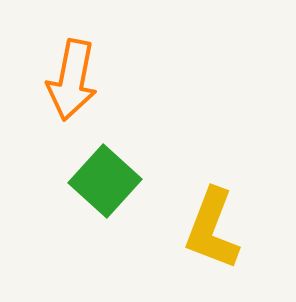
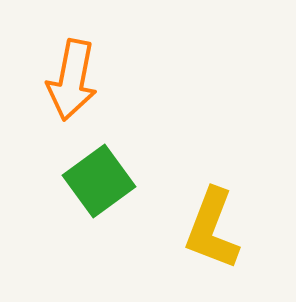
green square: moved 6 px left; rotated 12 degrees clockwise
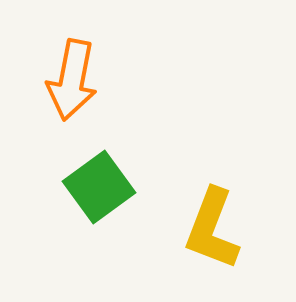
green square: moved 6 px down
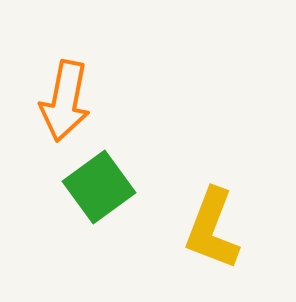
orange arrow: moved 7 px left, 21 px down
